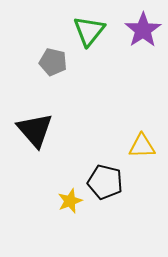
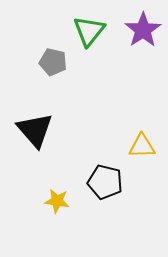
yellow star: moved 13 px left; rotated 30 degrees clockwise
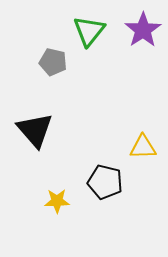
yellow triangle: moved 1 px right, 1 px down
yellow star: rotated 10 degrees counterclockwise
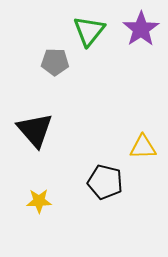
purple star: moved 2 px left, 1 px up
gray pentagon: moved 2 px right; rotated 12 degrees counterclockwise
yellow star: moved 18 px left
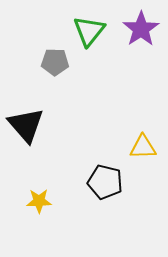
black triangle: moved 9 px left, 5 px up
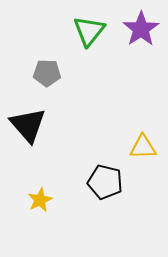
gray pentagon: moved 8 px left, 11 px down
black triangle: moved 2 px right
yellow star: moved 1 px right, 1 px up; rotated 25 degrees counterclockwise
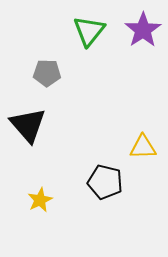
purple star: moved 2 px right, 1 px down
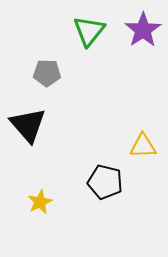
yellow triangle: moved 1 px up
yellow star: moved 2 px down
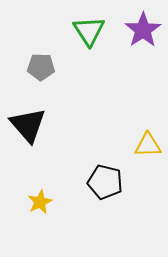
green triangle: rotated 12 degrees counterclockwise
gray pentagon: moved 6 px left, 6 px up
yellow triangle: moved 5 px right, 1 px up
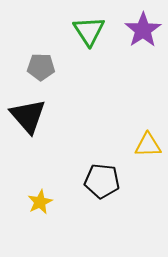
black triangle: moved 9 px up
black pentagon: moved 3 px left, 1 px up; rotated 8 degrees counterclockwise
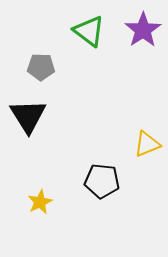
green triangle: rotated 20 degrees counterclockwise
black triangle: rotated 9 degrees clockwise
yellow triangle: moved 1 px left, 1 px up; rotated 20 degrees counterclockwise
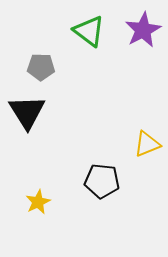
purple star: rotated 6 degrees clockwise
black triangle: moved 1 px left, 4 px up
yellow star: moved 2 px left
